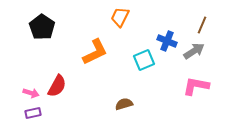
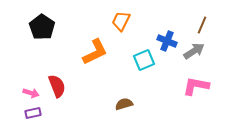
orange trapezoid: moved 1 px right, 4 px down
red semicircle: rotated 50 degrees counterclockwise
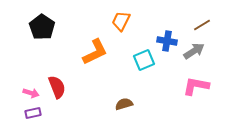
brown line: rotated 36 degrees clockwise
blue cross: rotated 12 degrees counterclockwise
red semicircle: moved 1 px down
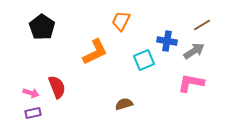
pink L-shape: moved 5 px left, 3 px up
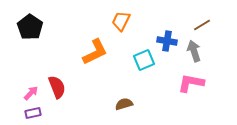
black pentagon: moved 12 px left
gray arrow: rotated 75 degrees counterclockwise
pink arrow: rotated 63 degrees counterclockwise
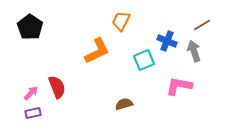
blue cross: rotated 12 degrees clockwise
orange L-shape: moved 2 px right, 1 px up
pink L-shape: moved 12 px left, 3 px down
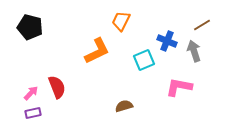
black pentagon: rotated 20 degrees counterclockwise
pink L-shape: moved 1 px down
brown semicircle: moved 2 px down
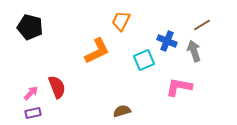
brown semicircle: moved 2 px left, 5 px down
